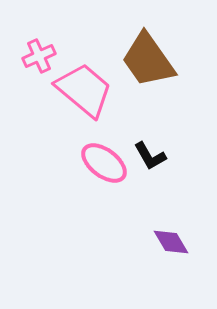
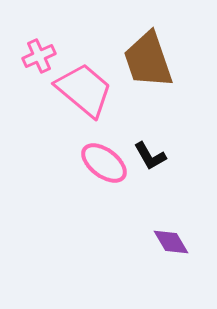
brown trapezoid: rotated 16 degrees clockwise
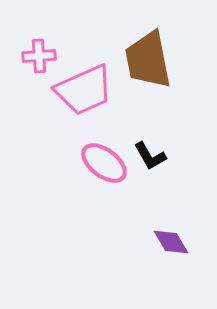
pink cross: rotated 20 degrees clockwise
brown trapezoid: rotated 8 degrees clockwise
pink trapezoid: rotated 116 degrees clockwise
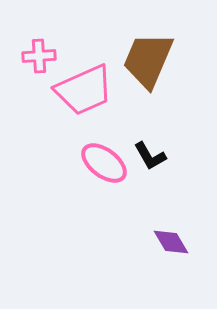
brown trapezoid: rotated 34 degrees clockwise
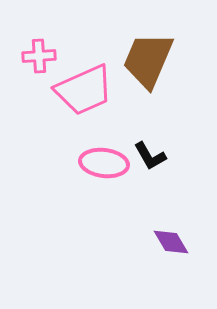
pink ellipse: rotated 30 degrees counterclockwise
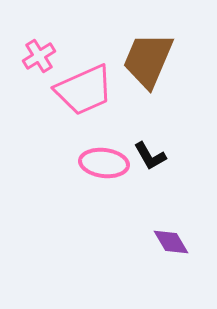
pink cross: rotated 28 degrees counterclockwise
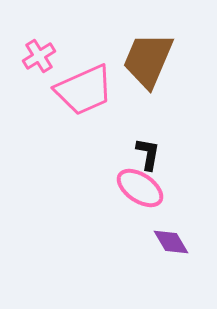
black L-shape: moved 2 px left, 2 px up; rotated 140 degrees counterclockwise
pink ellipse: moved 36 px right, 25 px down; rotated 27 degrees clockwise
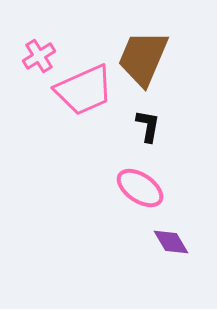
brown trapezoid: moved 5 px left, 2 px up
black L-shape: moved 28 px up
